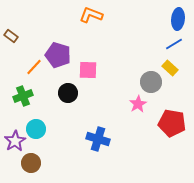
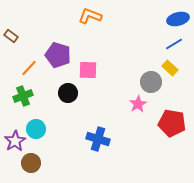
orange L-shape: moved 1 px left, 1 px down
blue ellipse: rotated 70 degrees clockwise
orange line: moved 5 px left, 1 px down
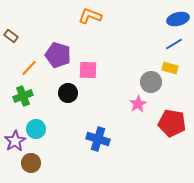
yellow rectangle: rotated 28 degrees counterclockwise
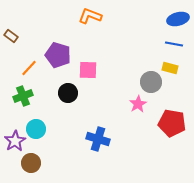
blue line: rotated 42 degrees clockwise
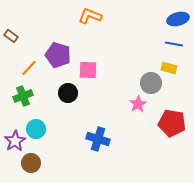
yellow rectangle: moved 1 px left
gray circle: moved 1 px down
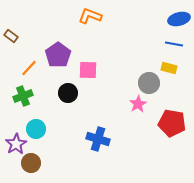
blue ellipse: moved 1 px right
purple pentagon: rotated 20 degrees clockwise
gray circle: moved 2 px left
purple star: moved 1 px right, 3 px down
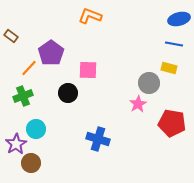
purple pentagon: moved 7 px left, 2 px up
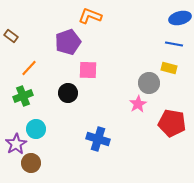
blue ellipse: moved 1 px right, 1 px up
purple pentagon: moved 17 px right, 11 px up; rotated 15 degrees clockwise
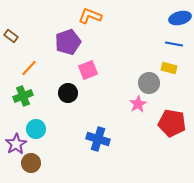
pink square: rotated 24 degrees counterclockwise
